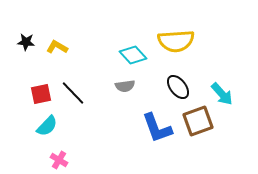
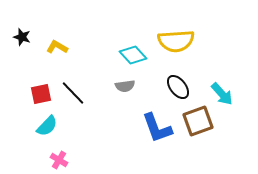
black star: moved 4 px left, 5 px up; rotated 12 degrees clockwise
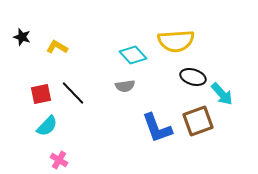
black ellipse: moved 15 px right, 10 px up; rotated 35 degrees counterclockwise
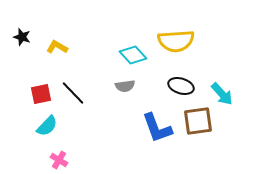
black ellipse: moved 12 px left, 9 px down
brown square: rotated 12 degrees clockwise
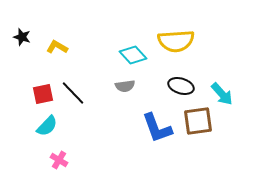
red square: moved 2 px right
